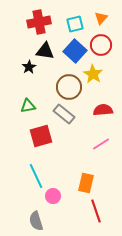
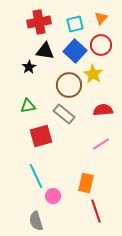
brown circle: moved 2 px up
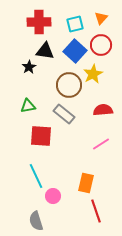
red cross: rotated 10 degrees clockwise
yellow star: rotated 12 degrees clockwise
red square: rotated 20 degrees clockwise
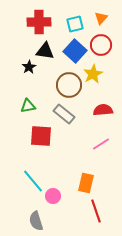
cyan line: moved 3 px left, 5 px down; rotated 15 degrees counterclockwise
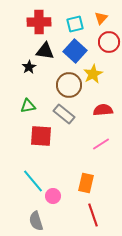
red circle: moved 8 px right, 3 px up
red line: moved 3 px left, 4 px down
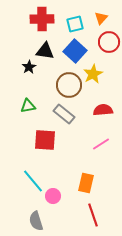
red cross: moved 3 px right, 3 px up
red square: moved 4 px right, 4 px down
